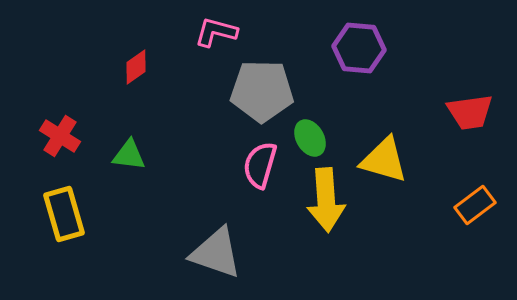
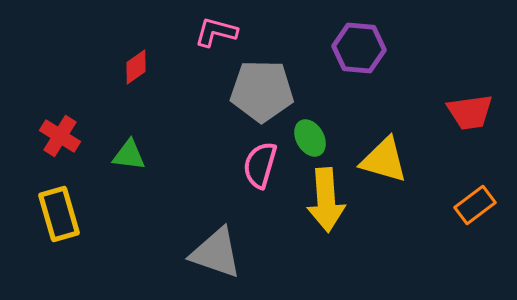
yellow rectangle: moved 5 px left
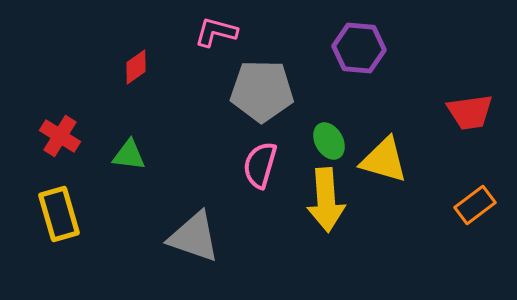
green ellipse: moved 19 px right, 3 px down
gray triangle: moved 22 px left, 16 px up
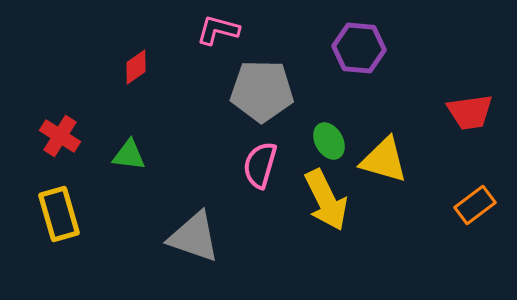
pink L-shape: moved 2 px right, 2 px up
yellow arrow: rotated 22 degrees counterclockwise
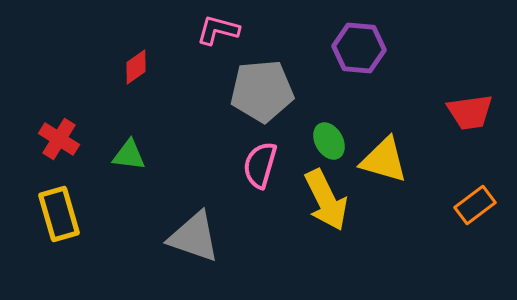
gray pentagon: rotated 6 degrees counterclockwise
red cross: moved 1 px left, 3 px down
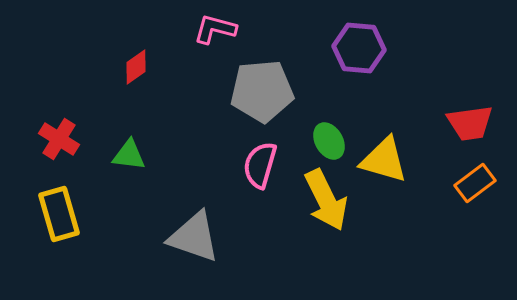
pink L-shape: moved 3 px left, 1 px up
red trapezoid: moved 11 px down
orange rectangle: moved 22 px up
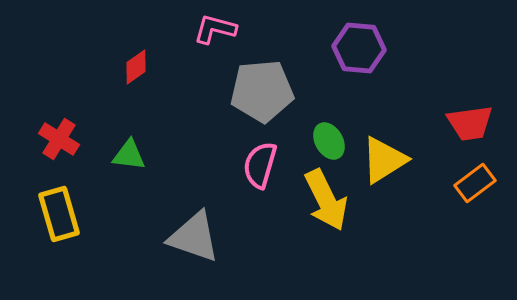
yellow triangle: rotated 48 degrees counterclockwise
